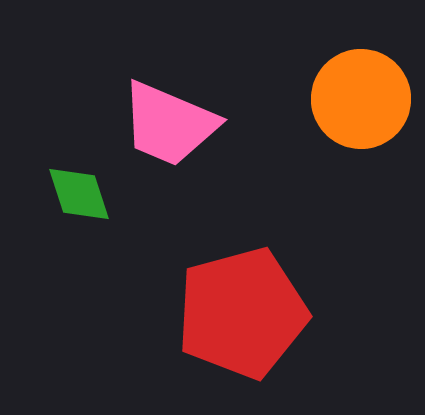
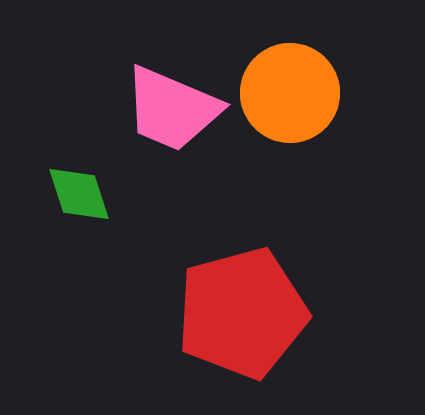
orange circle: moved 71 px left, 6 px up
pink trapezoid: moved 3 px right, 15 px up
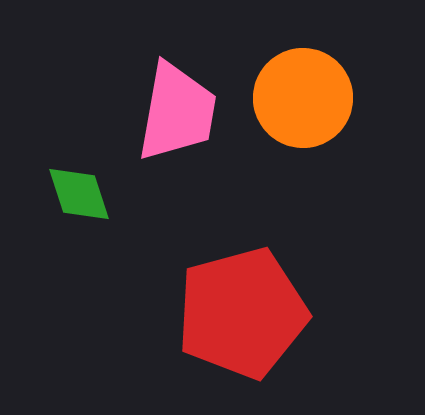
orange circle: moved 13 px right, 5 px down
pink trapezoid: moved 5 px right, 3 px down; rotated 103 degrees counterclockwise
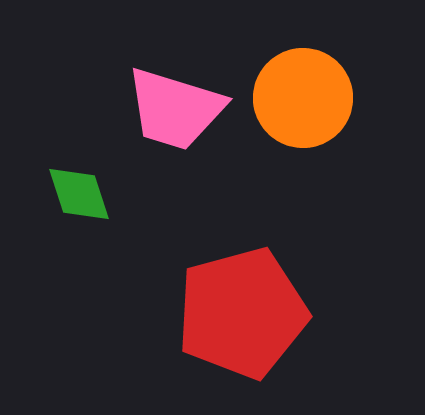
pink trapezoid: moved 2 px left, 3 px up; rotated 97 degrees clockwise
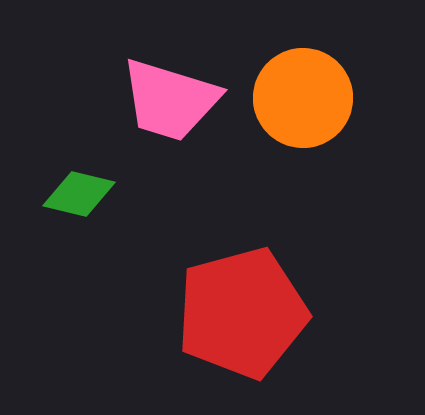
pink trapezoid: moved 5 px left, 9 px up
green diamond: rotated 58 degrees counterclockwise
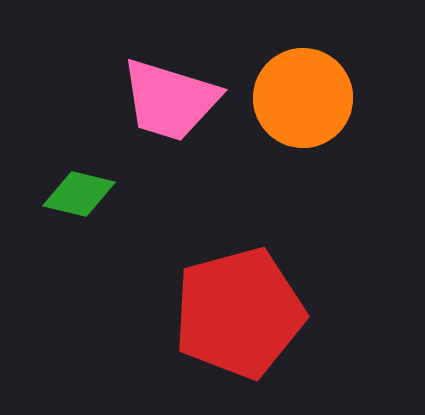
red pentagon: moved 3 px left
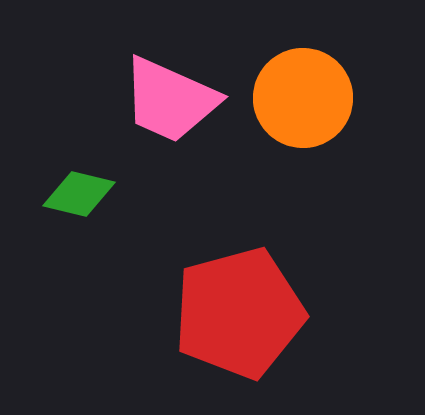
pink trapezoid: rotated 7 degrees clockwise
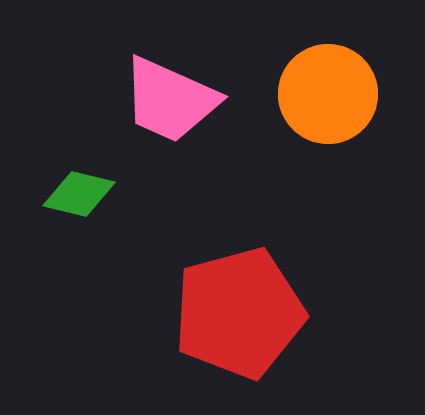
orange circle: moved 25 px right, 4 px up
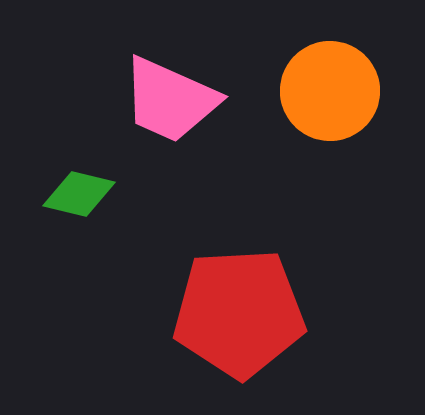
orange circle: moved 2 px right, 3 px up
red pentagon: rotated 12 degrees clockwise
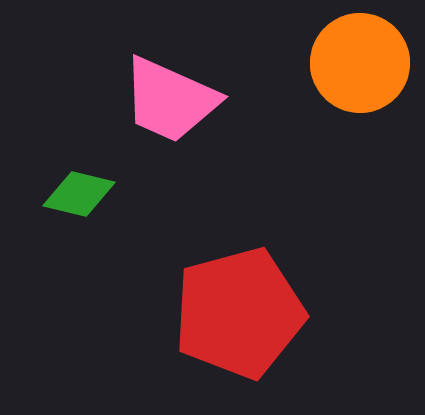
orange circle: moved 30 px right, 28 px up
red pentagon: rotated 12 degrees counterclockwise
